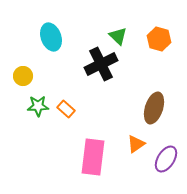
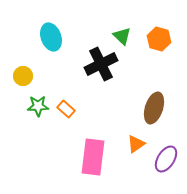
green triangle: moved 4 px right
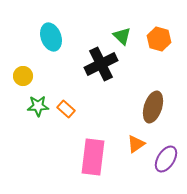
brown ellipse: moved 1 px left, 1 px up
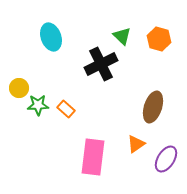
yellow circle: moved 4 px left, 12 px down
green star: moved 1 px up
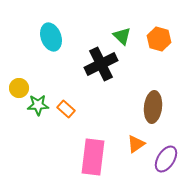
brown ellipse: rotated 12 degrees counterclockwise
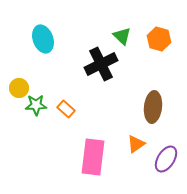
cyan ellipse: moved 8 px left, 2 px down
green star: moved 2 px left
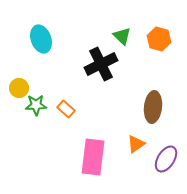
cyan ellipse: moved 2 px left
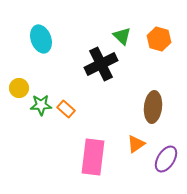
green star: moved 5 px right
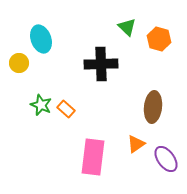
green triangle: moved 5 px right, 9 px up
black cross: rotated 24 degrees clockwise
yellow circle: moved 25 px up
green star: rotated 25 degrees clockwise
purple ellipse: rotated 68 degrees counterclockwise
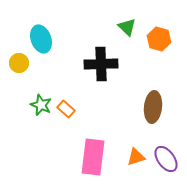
orange triangle: moved 13 px down; rotated 18 degrees clockwise
